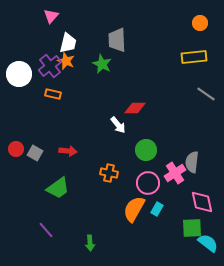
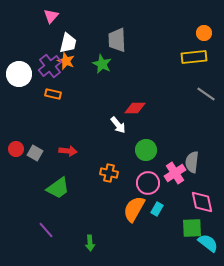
orange circle: moved 4 px right, 10 px down
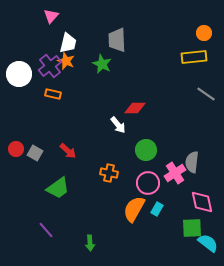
red arrow: rotated 36 degrees clockwise
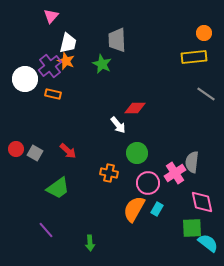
white circle: moved 6 px right, 5 px down
green circle: moved 9 px left, 3 px down
